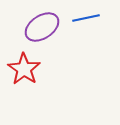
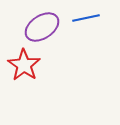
red star: moved 4 px up
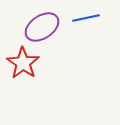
red star: moved 1 px left, 2 px up
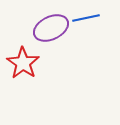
purple ellipse: moved 9 px right, 1 px down; rotated 8 degrees clockwise
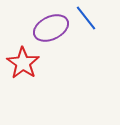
blue line: rotated 64 degrees clockwise
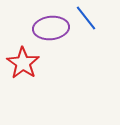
purple ellipse: rotated 20 degrees clockwise
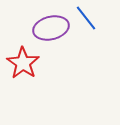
purple ellipse: rotated 8 degrees counterclockwise
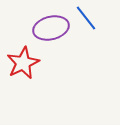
red star: rotated 12 degrees clockwise
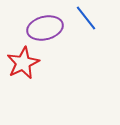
purple ellipse: moved 6 px left
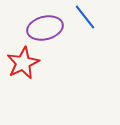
blue line: moved 1 px left, 1 px up
